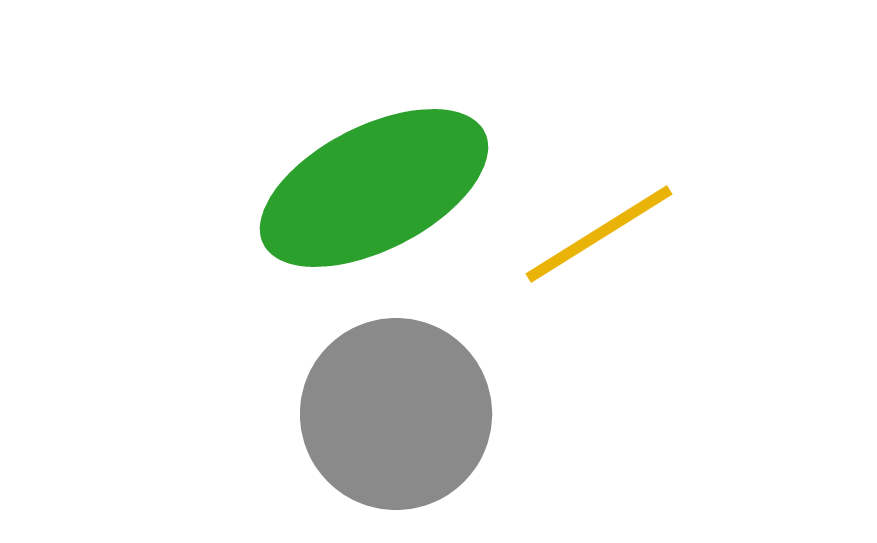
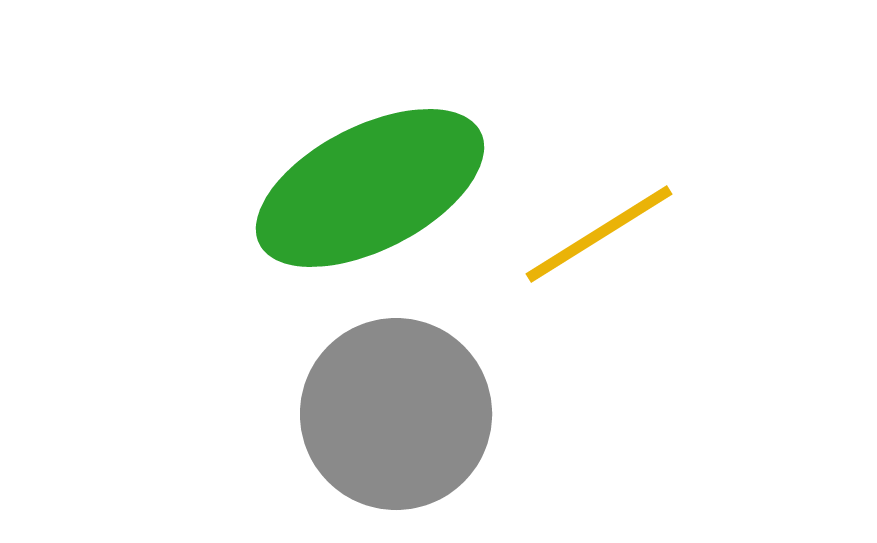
green ellipse: moved 4 px left
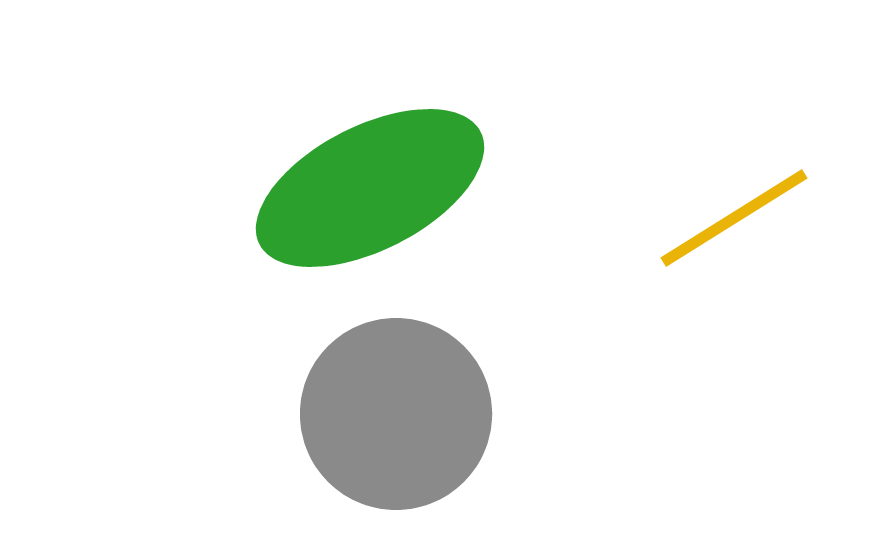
yellow line: moved 135 px right, 16 px up
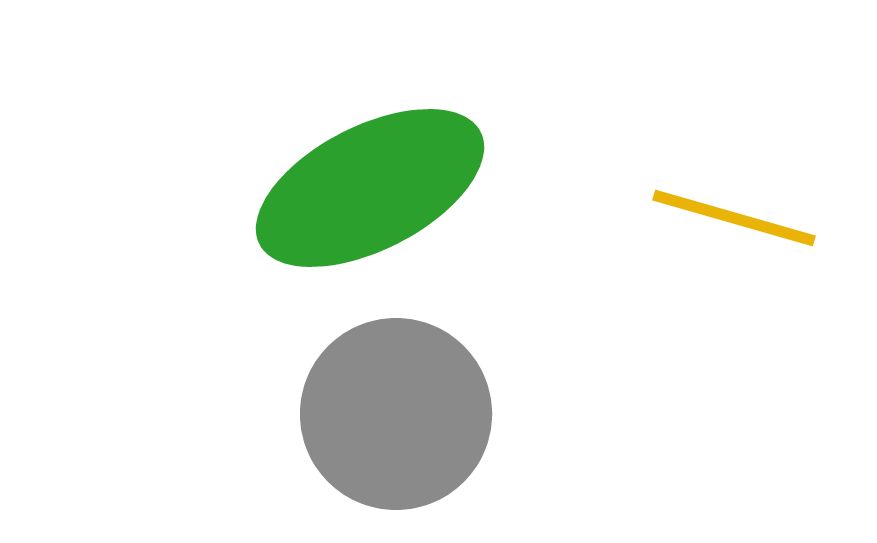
yellow line: rotated 48 degrees clockwise
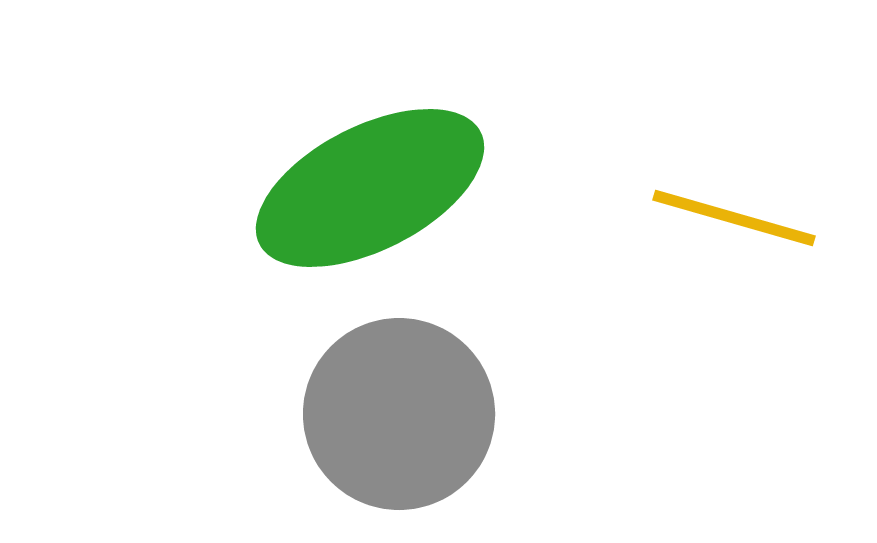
gray circle: moved 3 px right
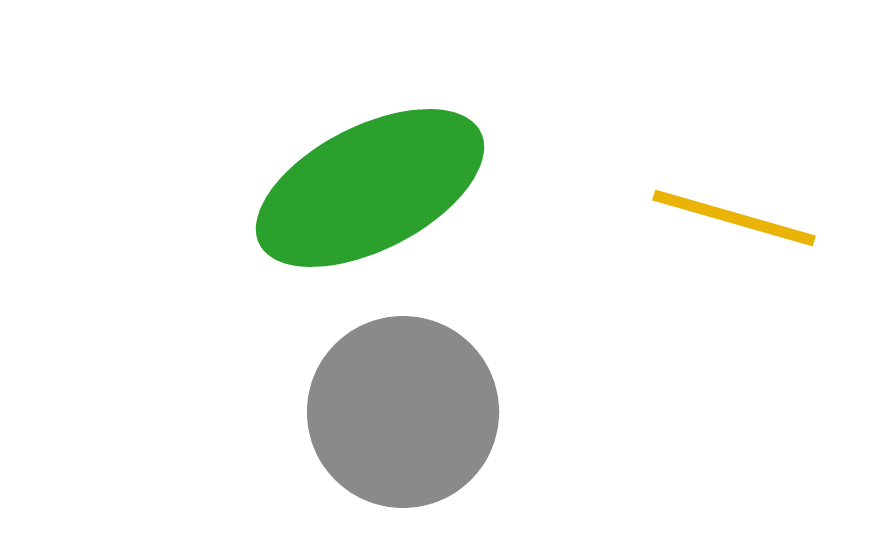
gray circle: moved 4 px right, 2 px up
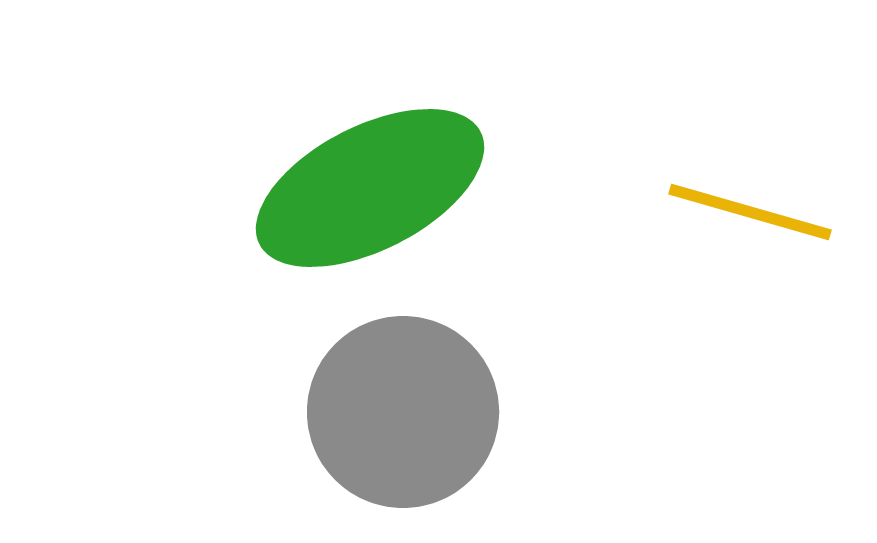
yellow line: moved 16 px right, 6 px up
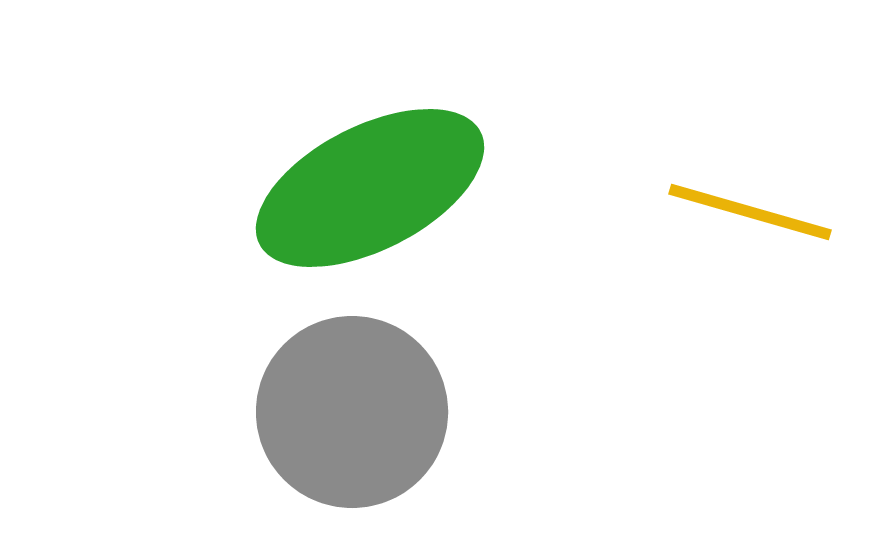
gray circle: moved 51 px left
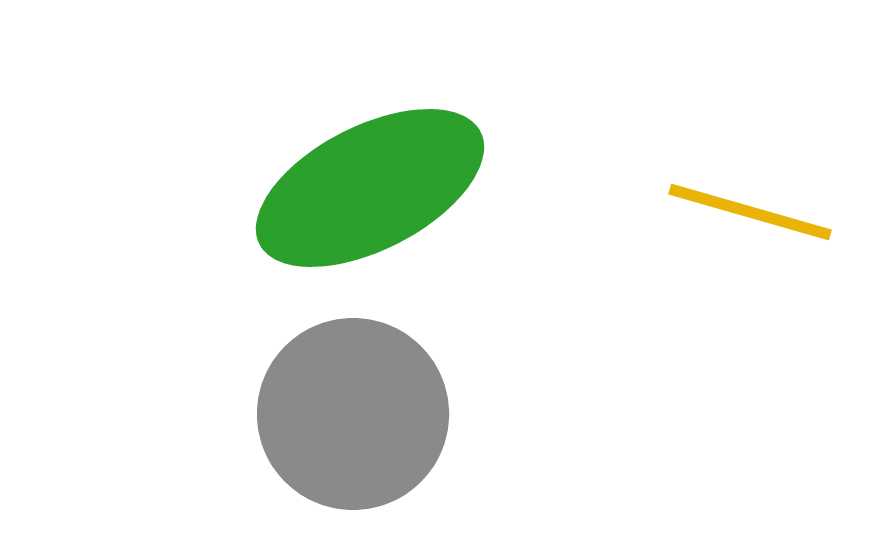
gray circle: moved 1 px right, 2 px down
